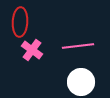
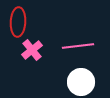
red ellipse: moved 2 px left
pink cross: rotated 15 degrees clockwise
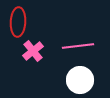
pink cross: moved 1 px right, 1 px down
white circle: moved 1 px left, 2 px up
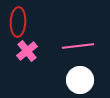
pink cross: moved 6 px left
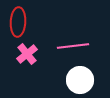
pink line: moved 5 px left
pink cross: moved 3 px down
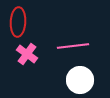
pink cross: rotated 15 degrees counterclockwise
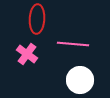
red ellipse: moved 19 px right, 3 px up
pink line: moved 2 px up; rotated 12 degrees clockwise
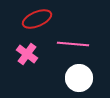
red ellipse: rotated 64 degrees clockwise
white circle: moved 1 px left, 2 px up
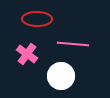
red ellipse: rotated 24 degrees clockwise
white circle: moved 18 px left, 2 px up
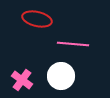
red ellipse: rotated 12 degrees clockwise
pink cross: moved 5 px left, 26 px down
